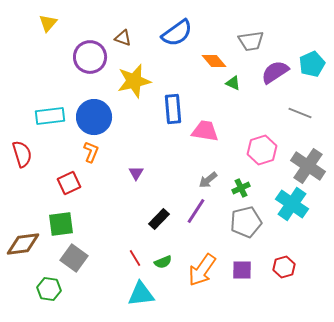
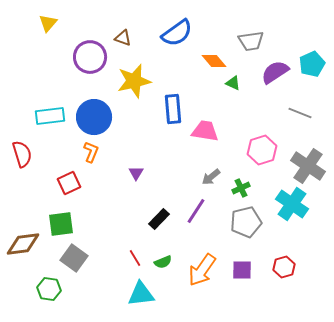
gray arrow: moved 3 px right, 3 px up
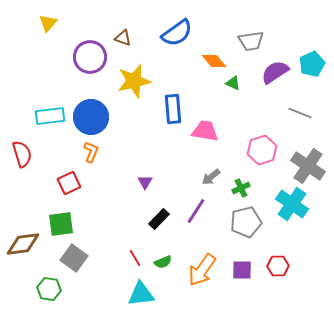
blue circle: moved 3 px left
purple triangle: moved 9 px right, 9 px down
red hexagon: moved 6 px left, 1 px up; rotated 15 degrees clockwise
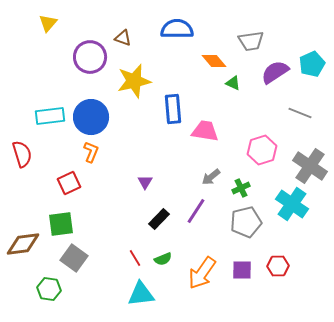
blue semicircle: moved 4 px up; rotated 144 degrees counterclockwise
gray cross: moved 2 px right
green semicircle: moved 3 px up
orange arrow: moved 3 px down
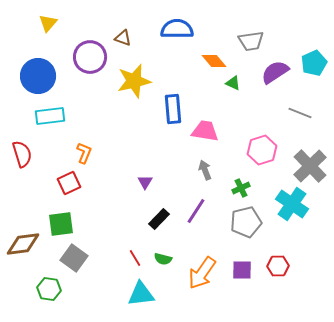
cyan pentagon: moved 2 px right, 1 px up
blue circle: moved 53 px left, 41 px up
orange L-shape: moved 7 px left, 1 px down
gray cross: rotated 12 degrees clockwise
gray arrow: moved 6 px left, 7 px up; rotated 108 degrees clockwise
green semicircle: rotated 36 degrees clockwise
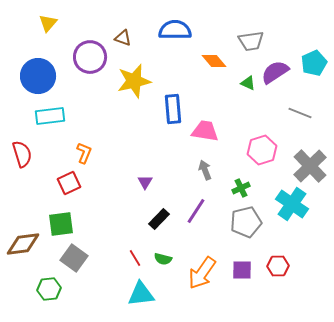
blue semicircle: moved 2 px left, 1 px down
green triangle: moved 15 px right
green hexagon: rotated 15 degrees counterclockwise
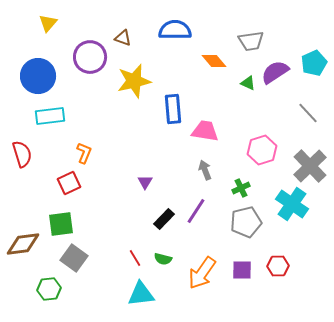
gray line: moved 8 px right; rotated 25 degrees clockwise
black rectangle: moved 5 px right
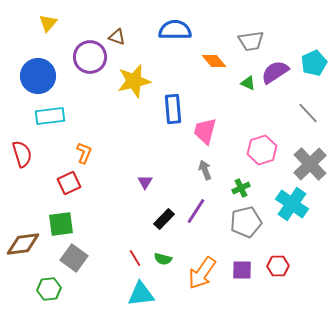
brown triangle: moved 6 px left, 1 px up
pink trapezoid: rotated 84 degrees counterclockwise
gray cross: moved 2 px up
